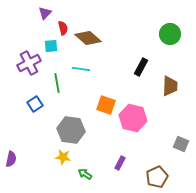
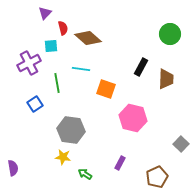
brown trapezoid: moved 4 px left, 7 px up
orange square: moved 16 px up
gray square: rotated 21 degrees clockwise
purple semicircle: moved 2 px right, 9 px down; rotated 21 degrees counterclockwise
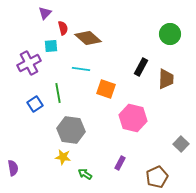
green line: moved 1 px right, 10 px down
